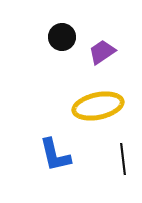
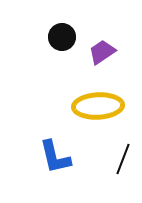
yellow ellipse: rotated 9 degrees clockwise
blue L-shape: moved 2 px down
black line: rotated 28 degrees clockwise
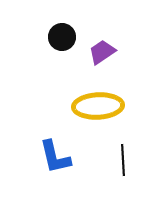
black line: moved 1 px down; rotated 24 degrees counterclockwise
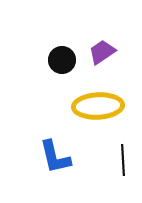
black circle: moved 23 px down
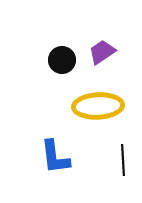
blue L-shape: rotated 6 degrees clockwise
